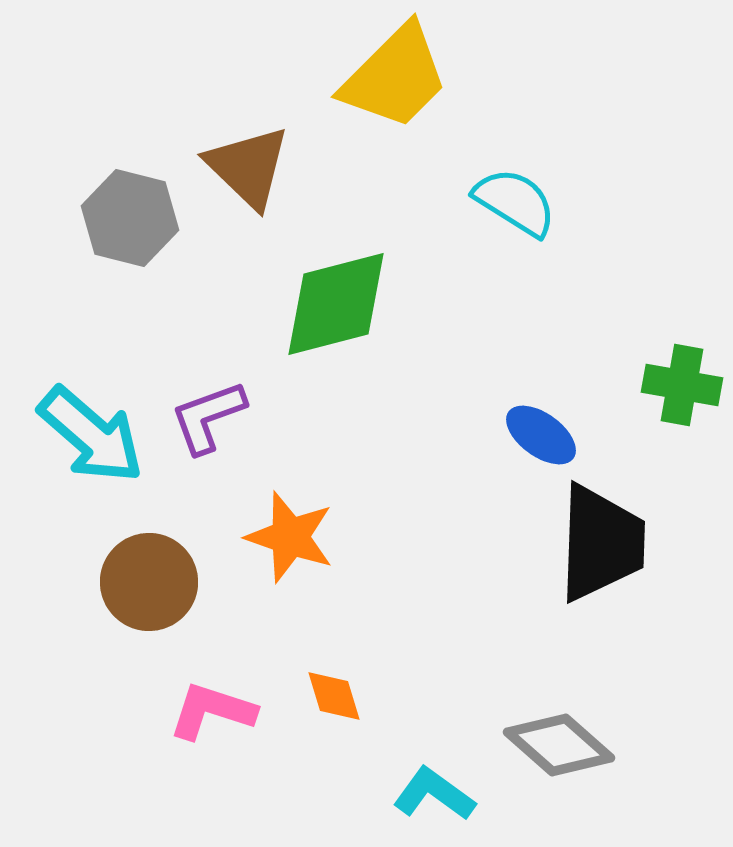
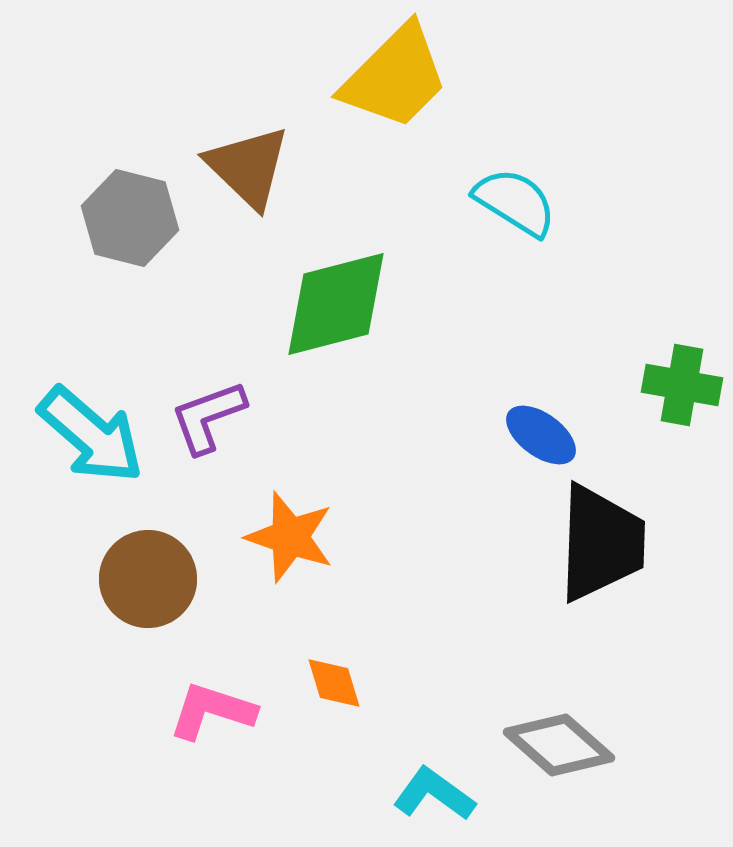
brown circle: moved 1 px left, 3 px up
orange diamond: moved 13 px up
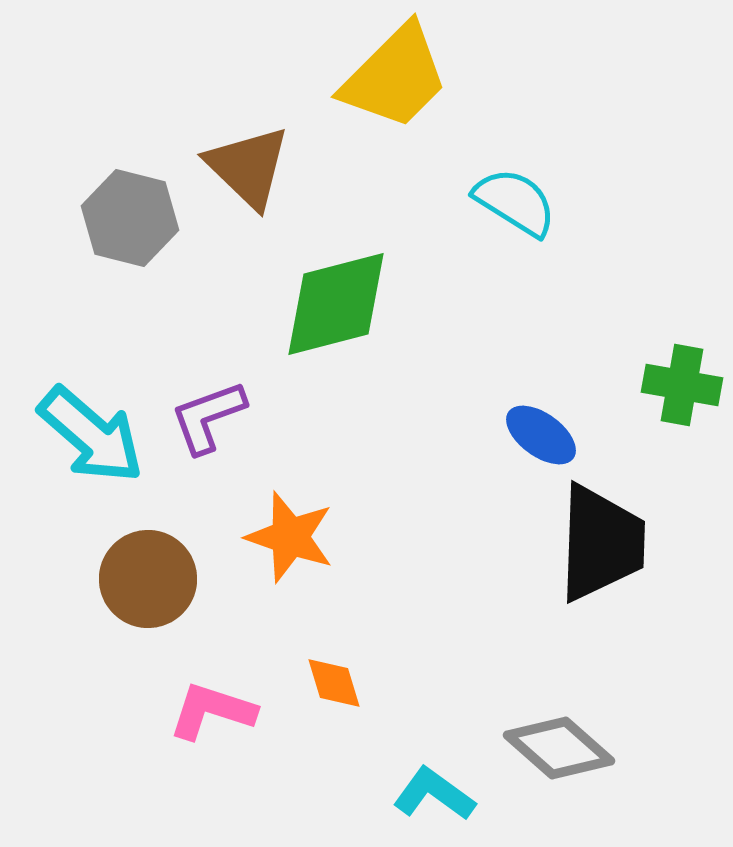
gray diamond: moved 3 px down
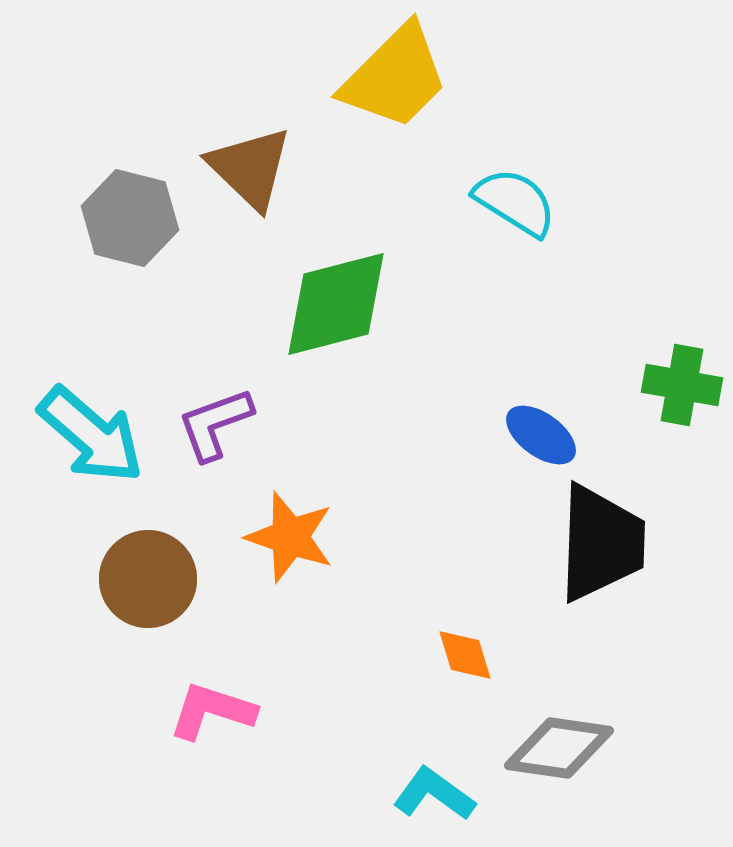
brown triangle: moved 2 px right, 1 px down
purple L-shape: moved 7 px right, 7 px down
orange diamond: moved 131 px right, 28 px up
gray diamond: rotated 33 degrees counterclockwise
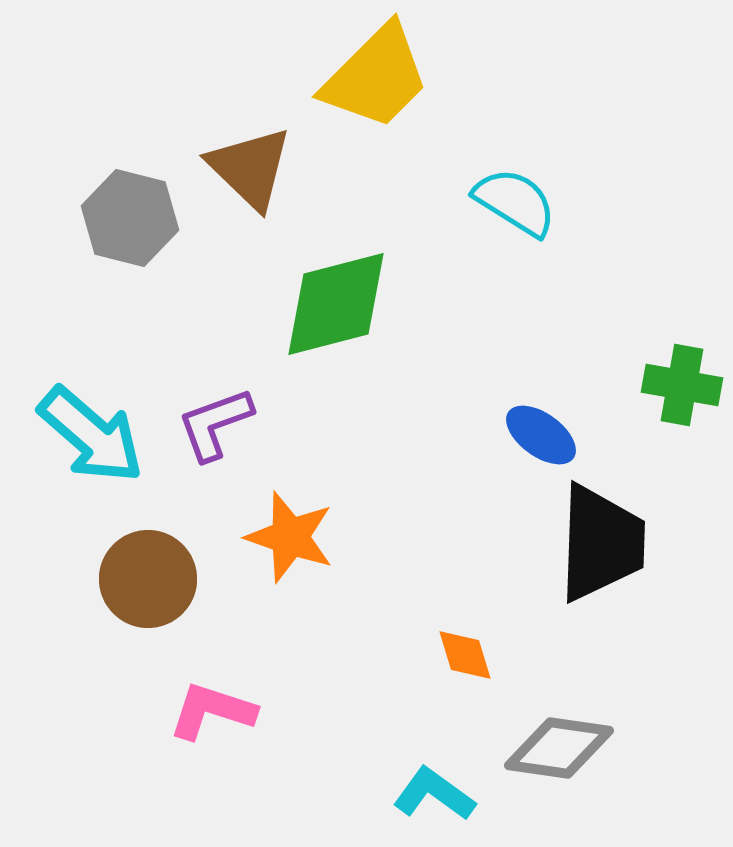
yellow trapezoid: moved 19 px left
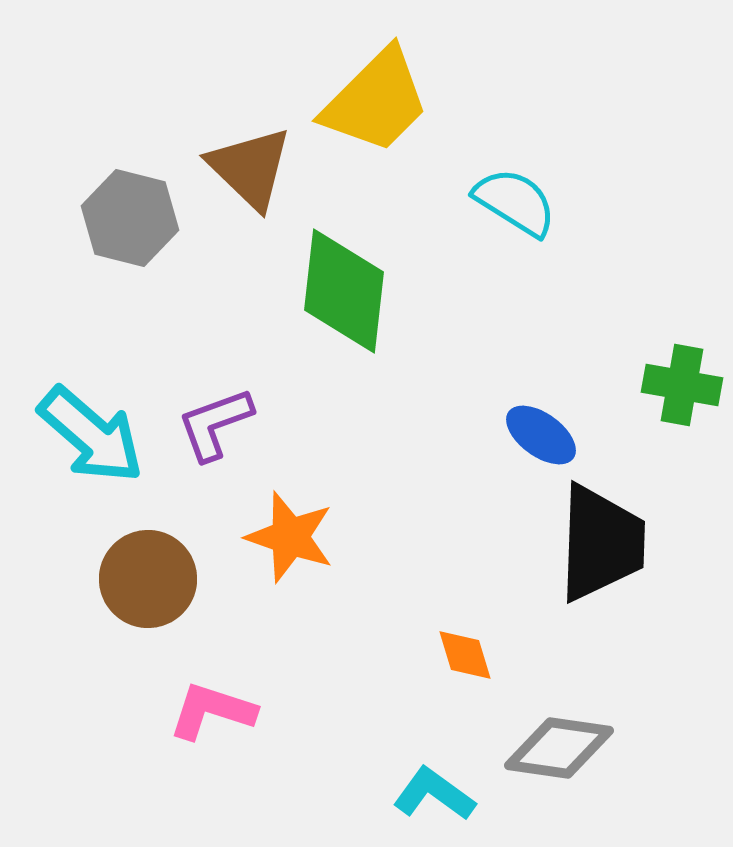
yellow trapezoid: moved 24 px down
green diamond: moved 8 px right, 13 px up; rotated 69 degrees counterclockwise
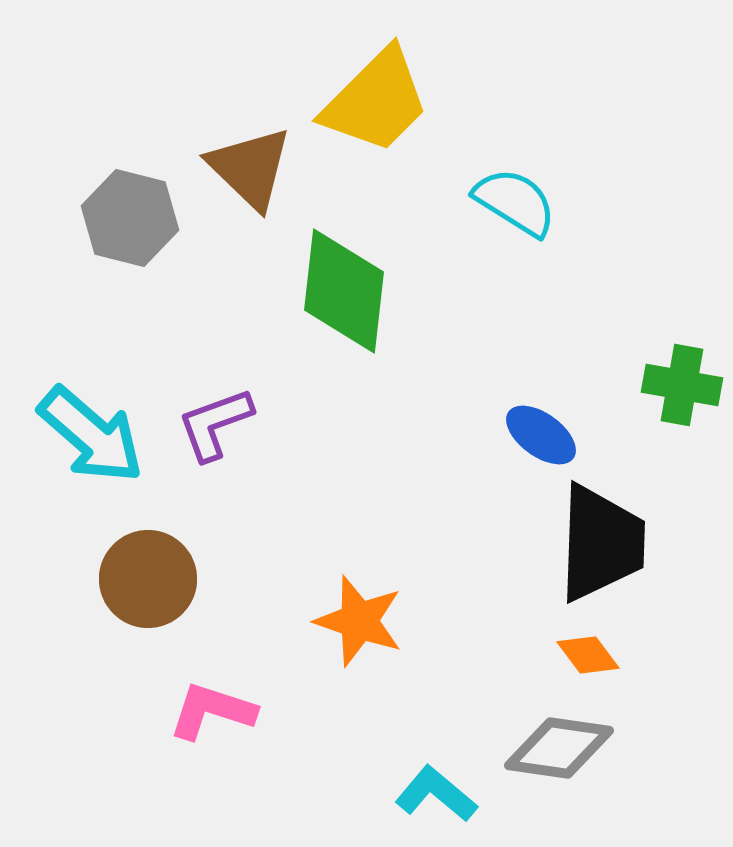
orange star: moved 69 px right, 84 px down
orange diamond: moved 123 px right; rotated 20 degrees counterclockwise
cyan L-shape: moved 2 px right; rotated 4 degrees clockwise
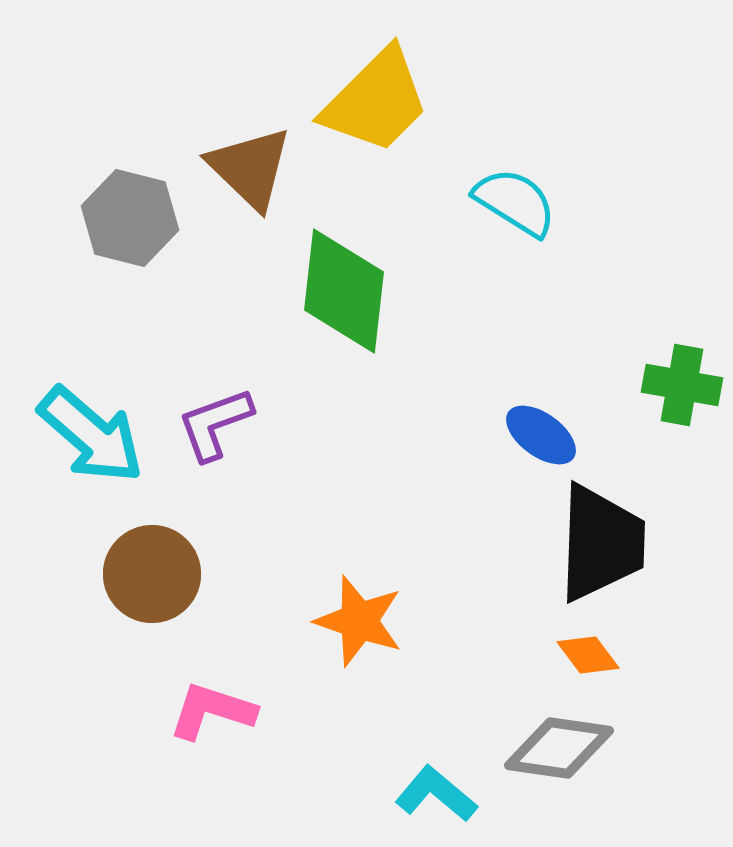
brown circle: moved 4 px right, 5 px up
